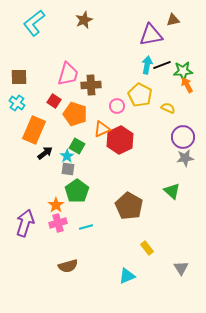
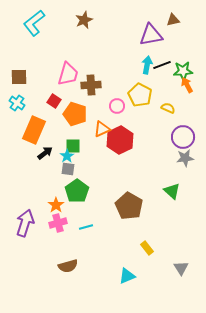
green square: moved 4 px left; rotated 28 degrees counterclockwise
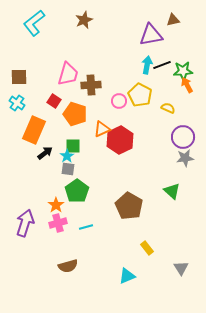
pink circle: moved 2 px right, 5 px up
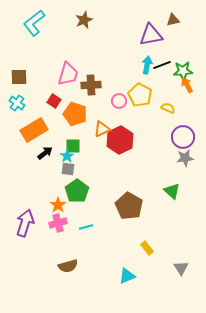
orange rectangle: rotated 36 degrees clockwise
orange star: moved 2 px right
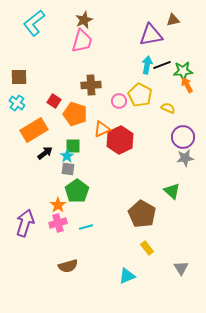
pink trapezoid: moved 14 px right, 33 px up
brown pentagon: moved 13 px right, 8 px down
